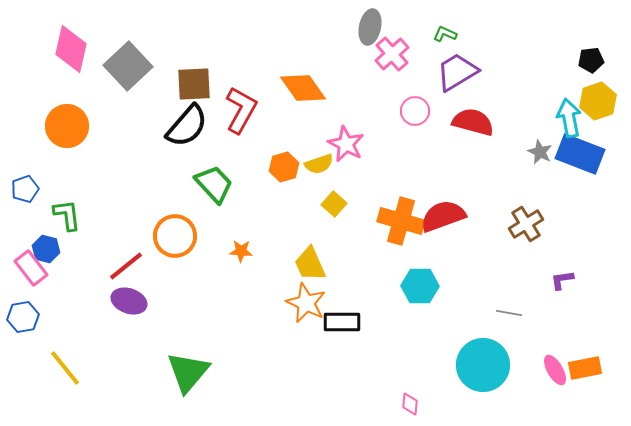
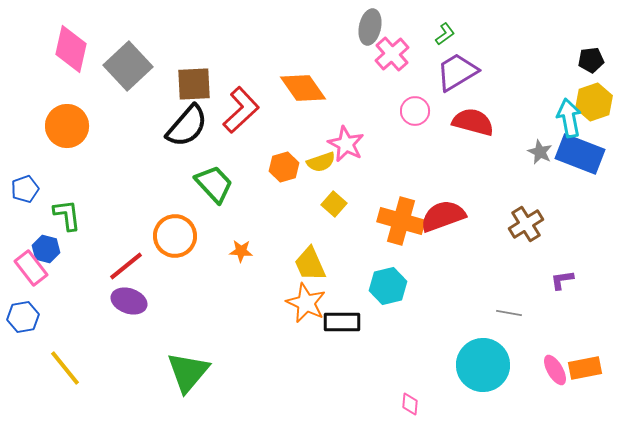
green L-shape at (445, 34): rotated 120 degrees clockwise
yellow hexagon at (598, 101): moved 4 px left, 1 px down
red L-shape at (241, 110): rotated 18 degrees clockwise
yellow semicircle at (319, 164): moved 2 px right, 2 px up
cyan hexagon at (420, 286): moved 32 px left; rotated 15 degrees counterclockwise
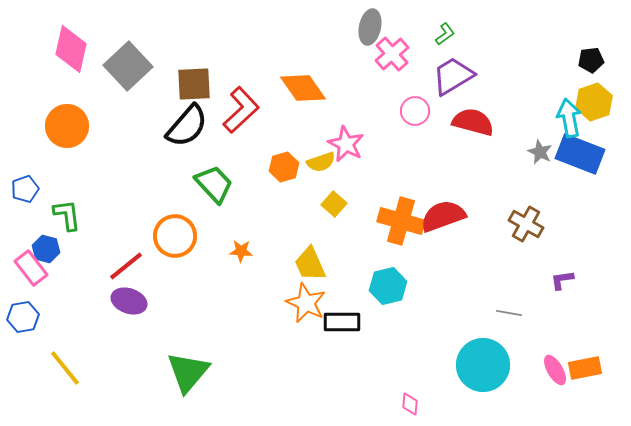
purple trapezoid at (457, 72): moved 4 px left, 4 px down
brown cross at (526, 224): rotated 28 degrees counterclockwise
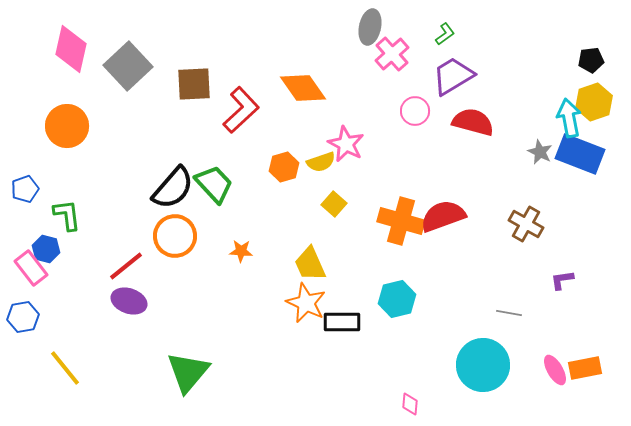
black semicircle at (187, 126): moved 14 px left, 62 px down
cyan hexagon at (388, 286): moved 9 px right, 13 px down
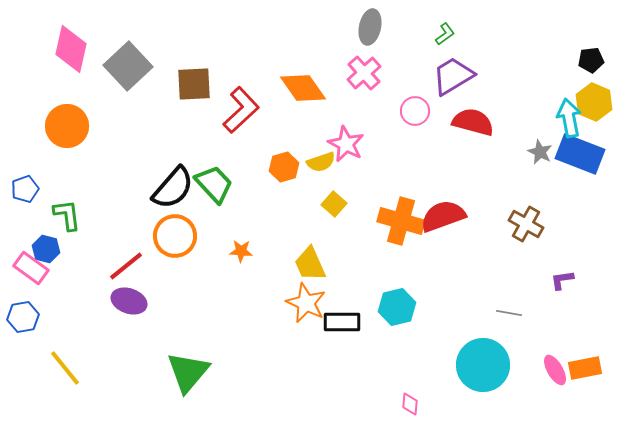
pink cross at (392, 54): moved 28 px left, 19 px down
yellow hexagon at (594, 102): rotated 18 degrees counterclockwise
pink rectangle at (31, 268): rotated 16 degrees counterclockwise
cyan hexagon at (397, 299): moved 8 px down
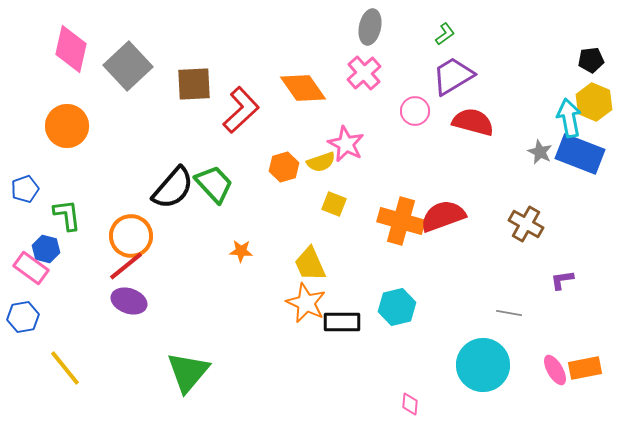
yellow square at (334, 204): rotated 20 degrees counterclockwise
orange circle at (175, 236): moved 44 px left
